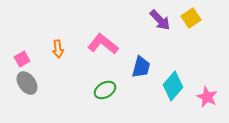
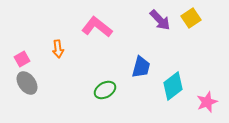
pink L-shape: moved 6 px left, 17 px up
cyan diamond: rotated 12 degrees clockwise
pink star: moved 5 px down; rotated 25 degrees clockwise
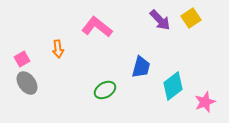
pink star: moved 2 px left
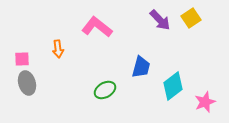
pink square: rotated 28 degrees clockwise
gray ellipse: rotated 20 degrees clockwise
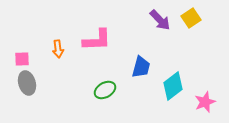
pink L-shape: moved 13 px down; rotated 140 degrees clockwise
